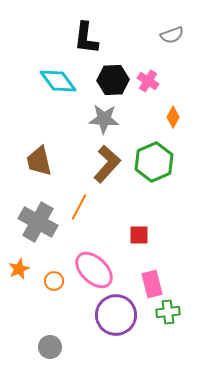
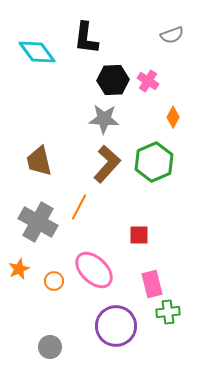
cyan diamond: moved 21 px left, 29 px up
purple circle: moved 11 px down
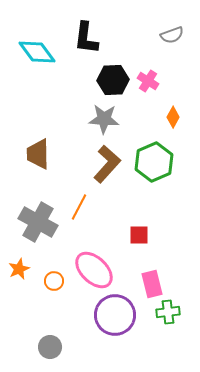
brown trapezoid: moved 1 px left, 7 px up; rotated 12 degrees clockwise
purple circle: moved 1 px left, 11 px up
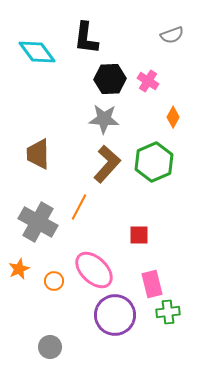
black hexagon: moved 3 px left, 1 px up
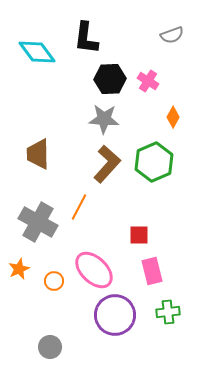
pink rectangle: moved 13 px up
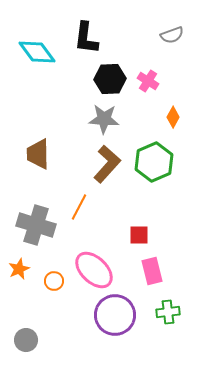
gray cross: moved 2 px left, 3 px down; rotated 12 degrees counterclockwise
gray circle: moved 24 px left, 7 px up
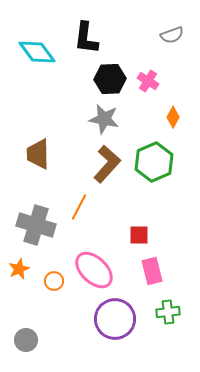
gray star: rotated 8 degrees clockwise
purple circle: moved 4 px down
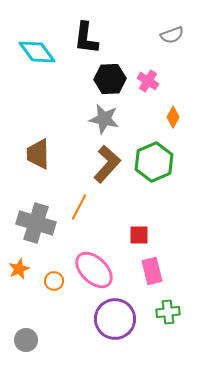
gray cross: moved 2 px up
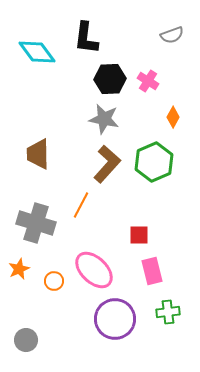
orange line: moved 2 px right, 2 px up
